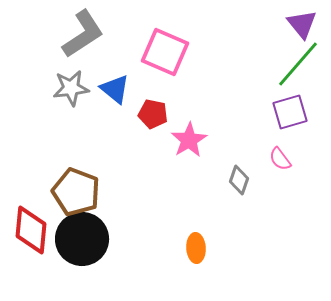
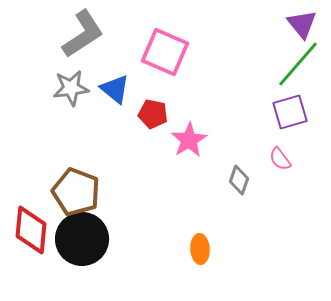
orange ellipse: moved 4 px right, 1 px down
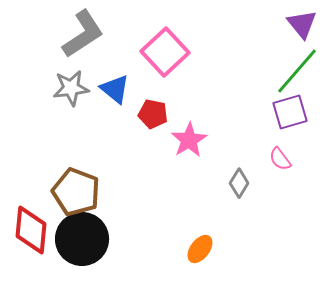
pink square: rotated 24 degrees clockwise
green line: moved 1 px left, 7 px down
gray diamond: moved 3 px down; rotated 12 degrees clockwise
orange ellipse: rotated 40 degrees clockwise
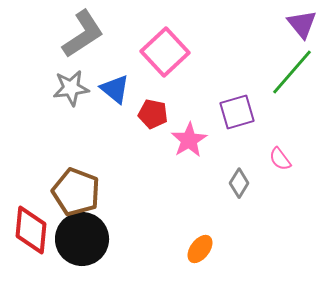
green line: moved 5 px left, 1 px down
purple square: moved 53 px left
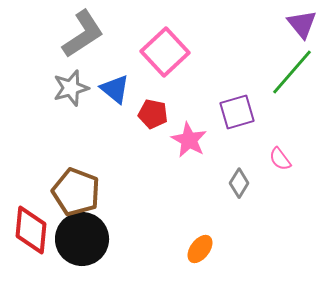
gray star: rotated 9 degrees counterclockwise
pink star: rotated 12 degrees counterclockwise
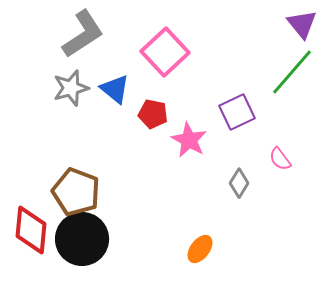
purple square: rotated 9 degrees counterclockwise
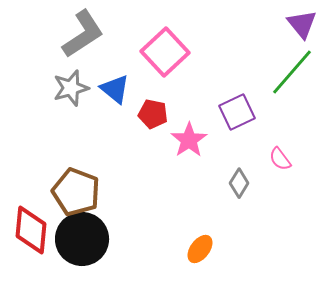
pink star: rotated 9 degrees clockwise
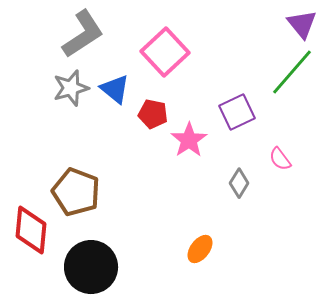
black circle: moved 9 px right, 28 px down
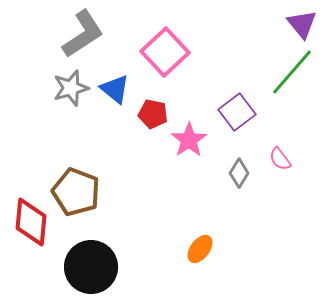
purple square: rotated 12 degrees counterclockwise
gray diamond: moved 10 px up
red diamond: moved 8 px up
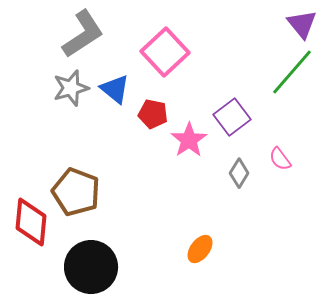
purple square: moved 5 px left, 5 px down
